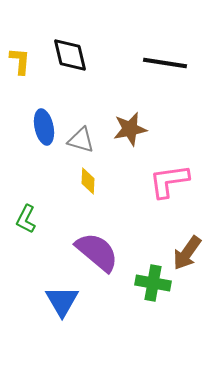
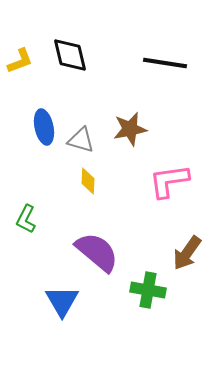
yellow L-shape: rotated 64 degrees clockwise
green cross: moved 5 px left, 7 px down
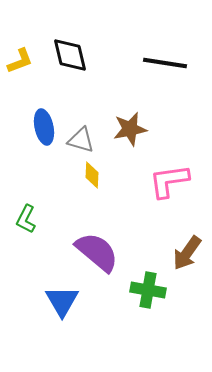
yellow diamond: moved 4 px right, 6 px up
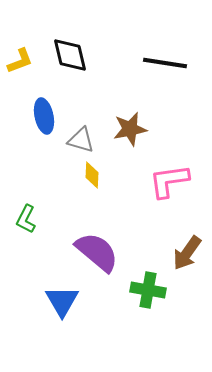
blue ellipse: moved 11 px up
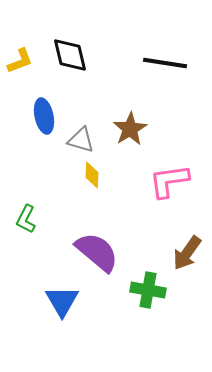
brown star: rotated 20 degrees counterclockwise
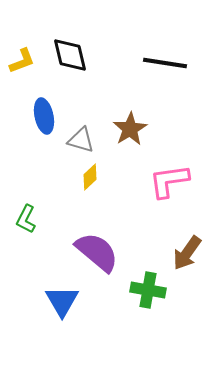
yellow L-shape: moved 2 px right
yellow diamond: moved 2 px left, 2 px down; rotated 44 degrees clockwise
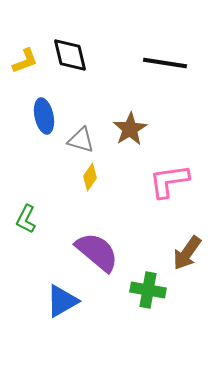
yellow L-shape: moved 3 px right
yellow diamond: rotated 12 degrees counterclockwise
blue triangle: rotated 30 degrees clockwise
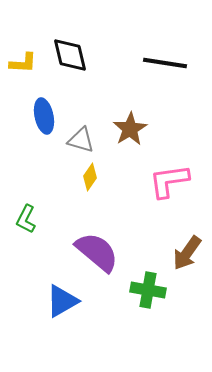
yellow L-shape: moved 2 px left, 2 px down; rotated 24 degrees clockwise
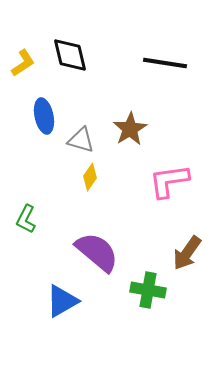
yellow L-shape: rotated 36 degrees counterclockwise
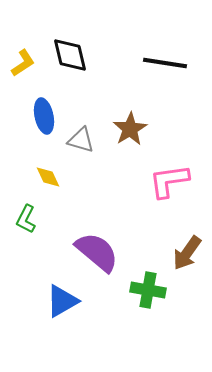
yellow diamond: moved 42 px left; rotated 60 degrees counterclockwise
